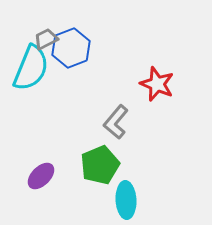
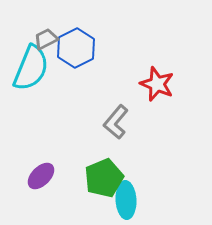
blue hexagon: moved 5 px right; rotated 6 degrees counterclockwise
green pentagon: moved 4 px right, 13 px down
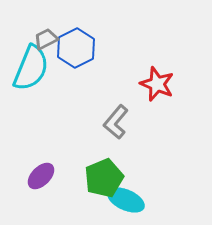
cyan ellipse: rotated 63 degrees counterclockwise
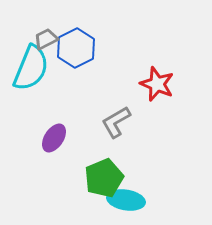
gray L-shape: rotated 20 degrees clockwise
purple ellipse: moved 13 px right, 38 px up; rotated 12 degrees counterclockwise
cyan ellipse: rotated 15 degrees counterclockwise
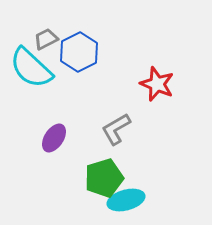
blue hexagon: moved 3 px right, 4 px down
cyan semicircle: rotated 111 degrees clockwise
gray L-shape: moved 7 px down
green pentagon: rotated 6 degrees clockwise
cyan ellipse: rotated 24 degrees counterclockwise
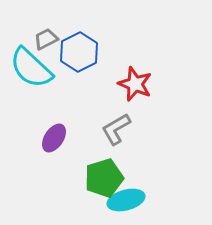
red star: moved 22 px left
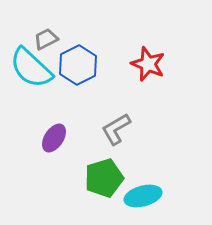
blue hexagon: moved 1 px left, 13 px down
red star: moved 13 px right, 20 px up
cyan ellipse: moved 17 px right, 4 px up
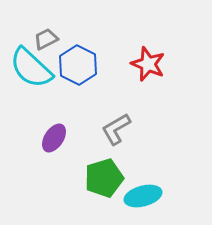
blue hexagon: rotated 6 degrees counterclockwise
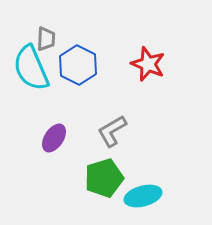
gray trapezoid: rotated 120 degrees clockwise
cyan semicircle: rotated 24 degrees clockwise
gray L-shape: moved 4 px left, 2 px down
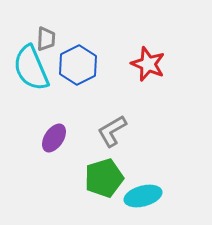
blue hexagon: rotated 6 degrees clockwise
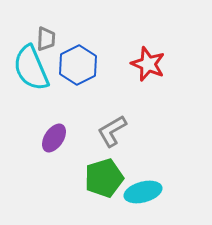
cyan ellipse: moved 4 px up
